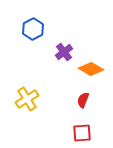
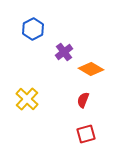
yellow cross: rotated 15 degrees counterclockwise
red square: moved 4 px right, 1 px down; rotated 12 degrees counterclockwise
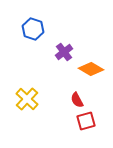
blue hexagon: rotated 15 degrees counterclockwise
red semicircle: moved 6 px left; rotated 49 degrees counterclockwise
red square: moved 13 px up
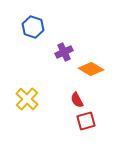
blue hexagon: moved 2 px up
purple cross: rotated 12 degrees clockwise
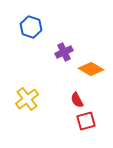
blue hexagon: moved 2 px left
yellow cross: rotated 10 degrees clockwise
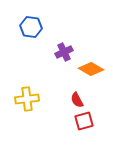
blue hexagon: rotated 10 degrees counterclockwise
yellow cross: rotated 30 degrees clockwise
red square: moved 2 px left
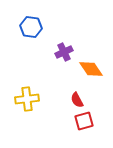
orange diamond: rotated 25 degrees clockwise
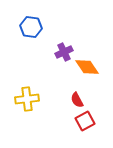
orange diamond: moved 4 px left, 2 px up
red square: moved 1 px right; rotated 12 degrees counterclockwise
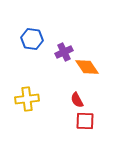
blue hexagon: moved 1 px right, 12 px down
red square: rotated 30 degrees clockwise
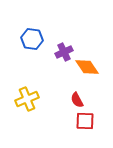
yellow cross: rotated 15 degrees counterclockwise
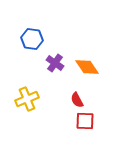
purple cross: moved 9 px left, 11 px down; rotated 30 degrees counterclockwise
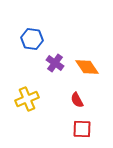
red square: moved 3 px left, 8 px down
